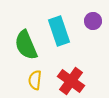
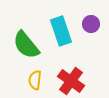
purple circle: moved 2 px left, 3 px down
cyan rectangle: moved 2 px right
green semicircle: rotated 16 degrees counterclockwise
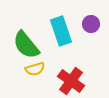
yellow semicircle: moved 11 px up; rotated 114 degrees counterclockwise
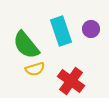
purple circle: moved 5 px down
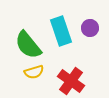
purple circle: moved 1 px left, 1 px up
green semicircle: moved 2 px right
yellow semicircle: moved 1 px left, 3 px down
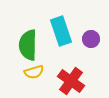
purple circle: moved 1 px right, 11 px down
green semicircle: rotated 40 degrees clockwise
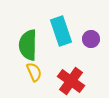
yellow semicircle: rotated 96 degrees counterclockwise
